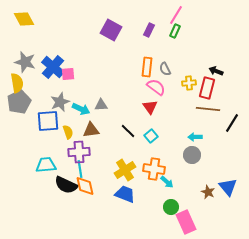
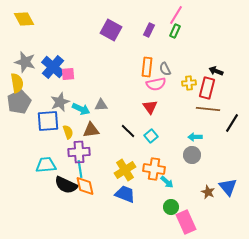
pink semicircle at (156, 87): moved 3 px up; rotated 132 degrees clockwise
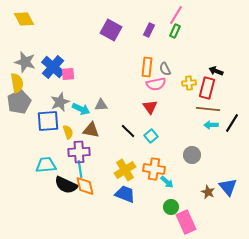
brown triangle at (91, 130): rotated 18 degrees clockwise
cyan arrow at (195, 137): moved 16 px right, 12 px up
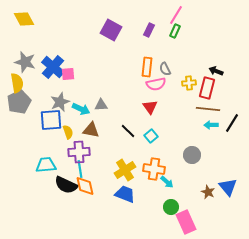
blue square at (48, 121): moved 3 px right, 1 px up
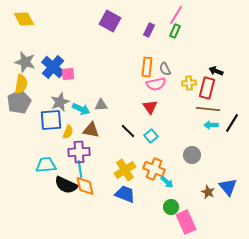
purple square at (111, 30): moved 1 px left, 9 px up
yellow semicircle at (17, 83): moved 4 px right, 1 px down; rotated 18 degrees clockwise
yellow semicircle at (68, 132): rotated 40 degrees clockwise
orange cross at (154, 169): rotated 15 degrees clockwise
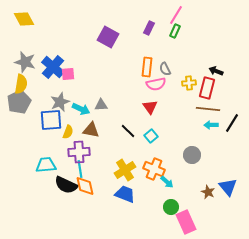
purple square at (110, 21): moved 2 px left, 16 px down
purple rectangle at (149, 30): moved 2 px up
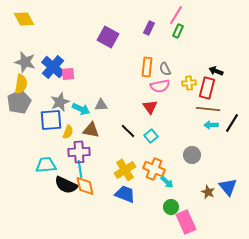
green rectangle at (175, 31): moved 3 px right
pink semicircle at (156, 84): moved 4 px right, 2 px down
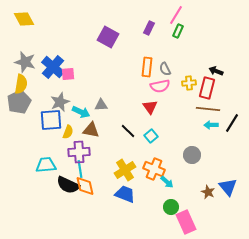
cyan arrow at (81, 109): moved 3 px down
black semicircle at (66, 185): moved 2 px right
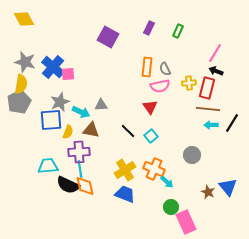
pink line at (176, 15): moved 39 px right, 38 px down
cyan trapezoid at (46, 165): moved 2 px right, 1 px down
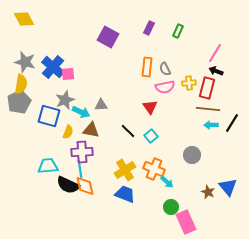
pink semicircle at (160, 86): moved 5 px right, 1 px down
gray star at (60, 102): moved 5 px right, 2 px up
blue square at (51, 120): moved 2 px left, 4 px up; rotated 20 degrees clockwise
purple cross at (79, 152): moved 3 px right
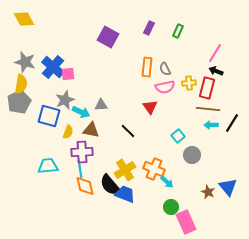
cyan square at (151, 136): moved 27 px right
black semicircle at (68, 185): moved 42 px right; rotated 25 degrees clockwise
